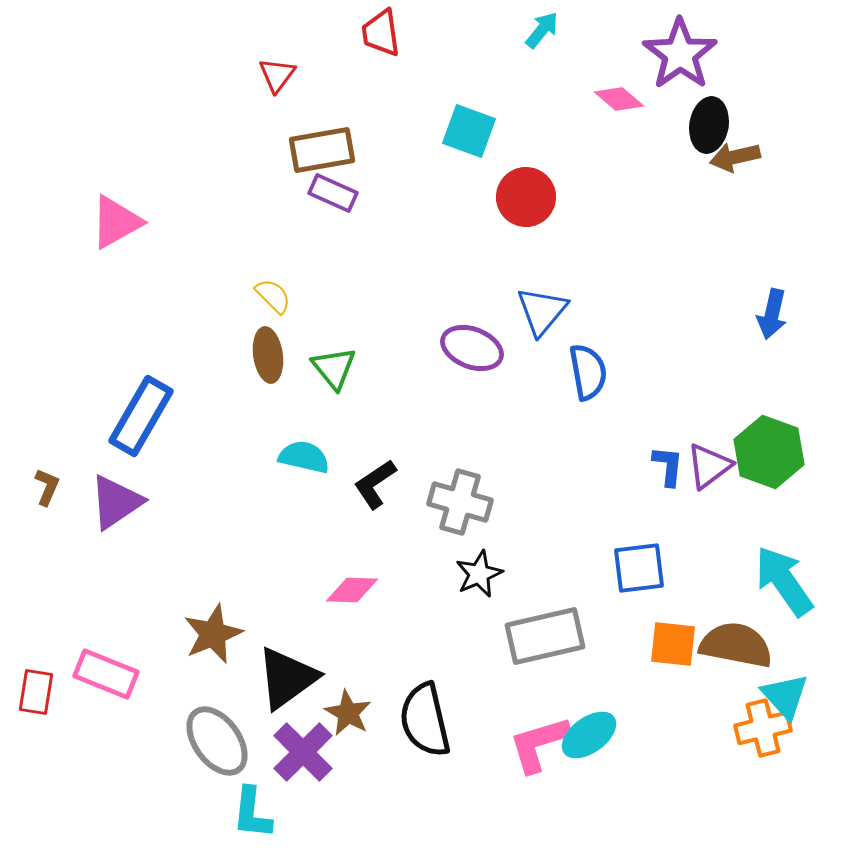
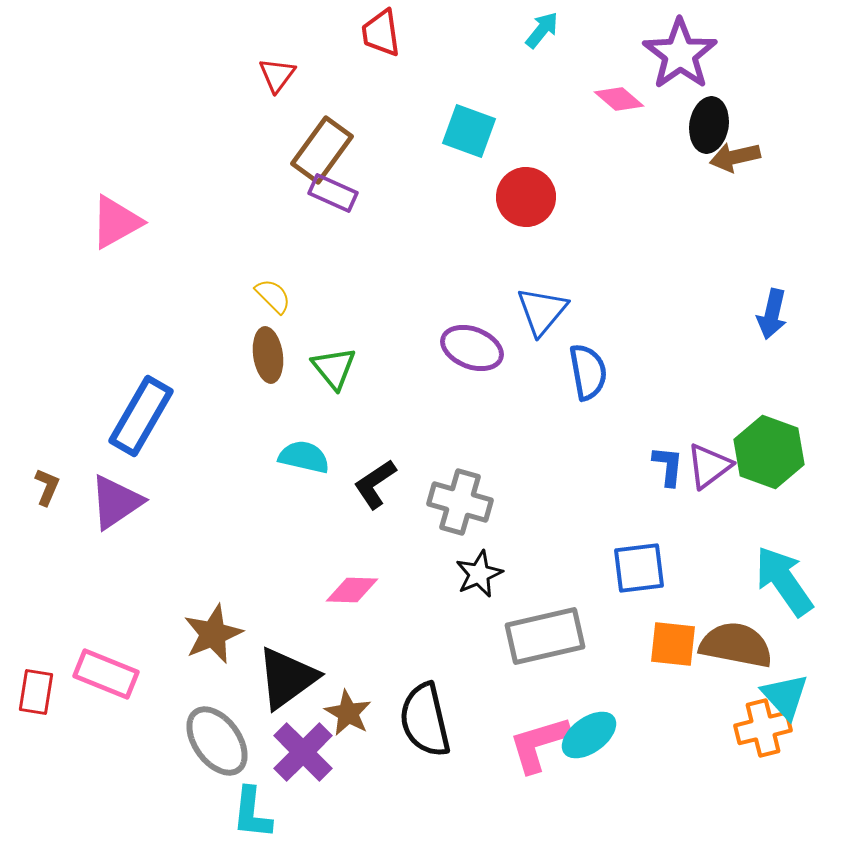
brown rectangle at (322, 150): rotated 44 degrees counterclockwise
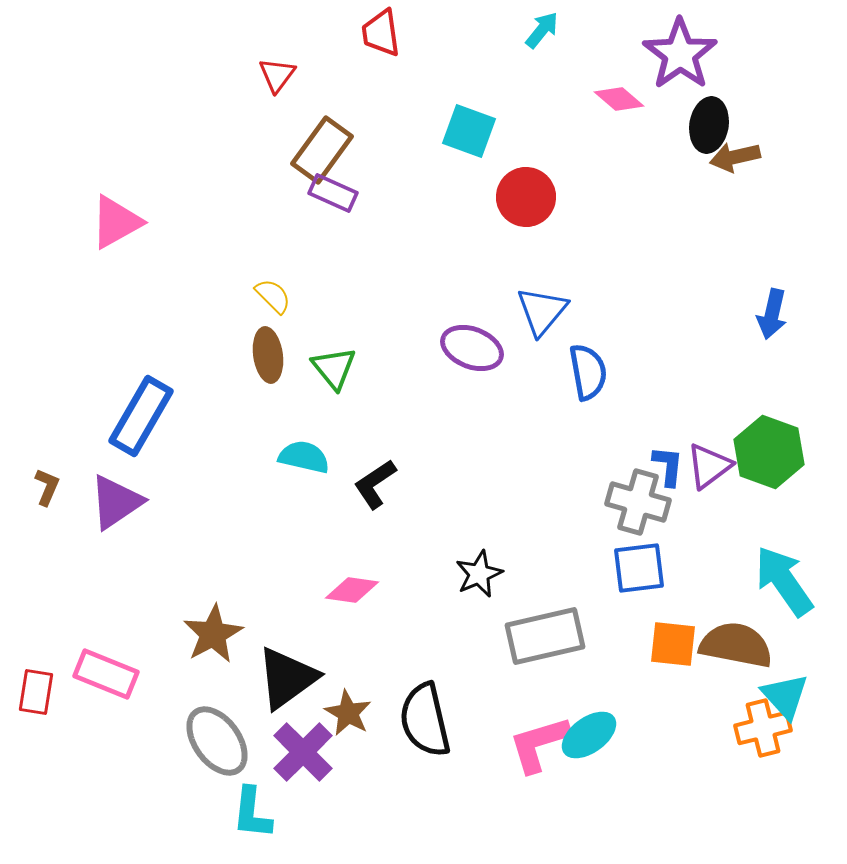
gray cross at (460, 502): moved 178 px right
pink diamond at (352, 590): rotated 6 degrees clockwise
brown star at (213, 634): rotated 6 degrees counterclockwise
